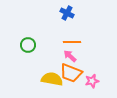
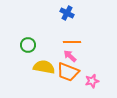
orange trapezoid: moved 3 px left, 1 px up
yellow semicircle: moved 8 px left, 12 px up
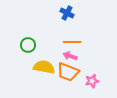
pink arrow: rotated 24 degrees counterclockwise
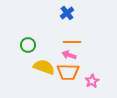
blue cross: rotated 24 degrees clockwise
pink arrow: moved 1 px left, 1 px up
yellow semicircle: rotated 10 degrees clockwise
orange trapezoid: rotated 20 degrees counterclockwise
pink star: rotated 16 degrees counterclockwise
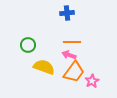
blue cross: rotated 32 degrees clockwise
orange trapezoid: moved 6 px right; rotated 55 degrees counterclockwise
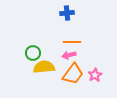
green circle: moved 5 px right, 8 px down
pink arrow: rotated 32 degrees counterclockwise
yellow semicircle: rotated 25 degrees counterclockwise
orange trapezoid: moved 1 px left, 2 px down
pink star: moved 3 px right, 6 px up
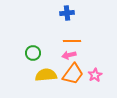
orange line: moved 1 px up
yellow semicircle: moved 2 px right, 8 px down
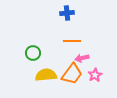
pink arrow: moved 13 px right, 3 px down
orange trapezoid: moved 1 px left
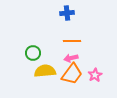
pink arrow: moved 11 px left
yellow semicircle: moved 1 px left, 4 px up
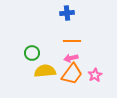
green circle: moved 1 px left
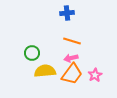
orange line: rotated 18 degrees clockwise
